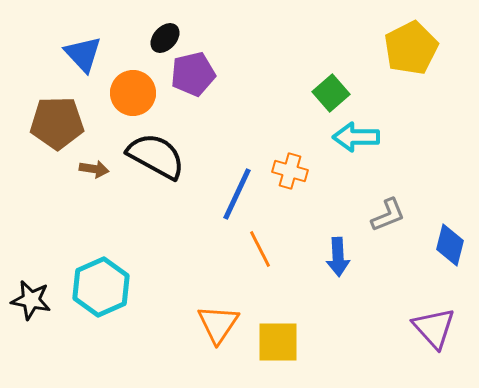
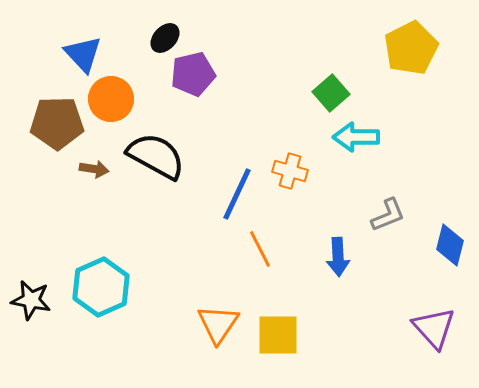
orange circle: moved 22 px left, 6 px down
yellow square: moved 7 px up
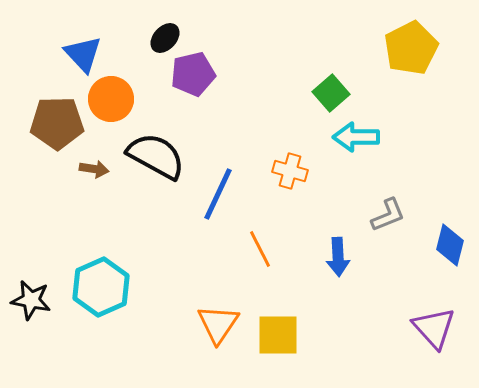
blue line: moved 19 px left
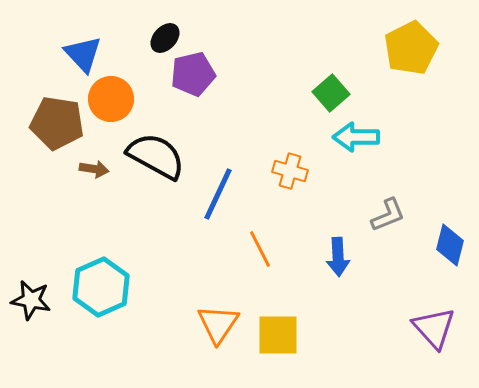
brown pentagon: rotated 10 degrees clockwise
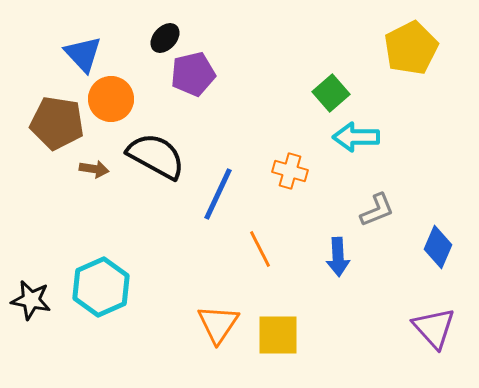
gray L-shape: moved 11 px left, 5 px up
blue diamond: moved 12 px left, 2 px down; rotated 9 degrees clockwise
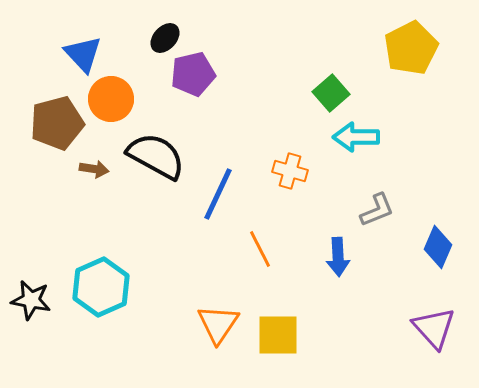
brown pentagon: rotated 24 degrees counterclockwise
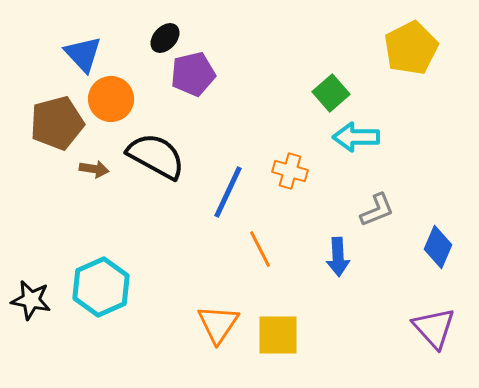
blue line: moved 10 px right, 2 px up
